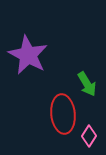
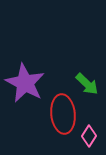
purple star: moved 3 px left, 28 px down
green arrow: rotated 15 degrees counterclockwise
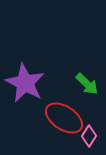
red ellipse: moved 1 px right, 4 px down; rotated 51 degrees counterclockwise
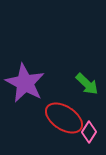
pink diamond: moved 4 px up
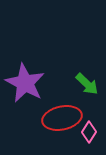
red ellipse: moved 2 px left; rotated 45 degrees counterclockwise
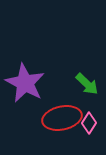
pink diamond: moved 9 px up
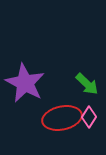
pink diamond: moved 6 px up
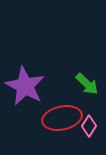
purple star: moved 3 px down
pink diamond: moved 9 px down
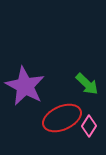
red ellipse: rotated 12 degrees counterclockwise
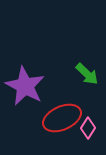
green arrow: moved 10 px up
pink diamond: moved 1 px left, 2 px down
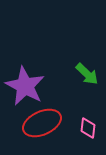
red ellipse: moved 20 px left, 5 px down
pink diamond: rotated 25 degrees counterclockwise
